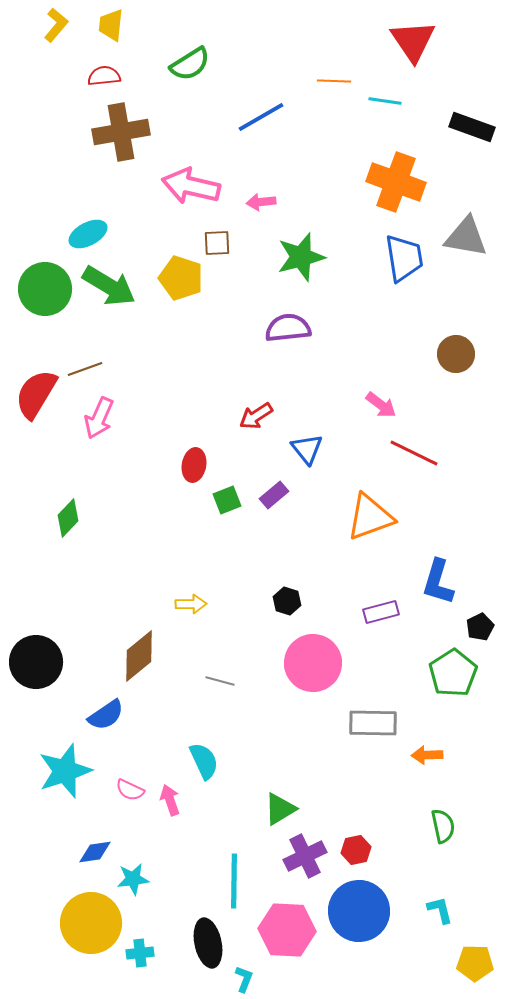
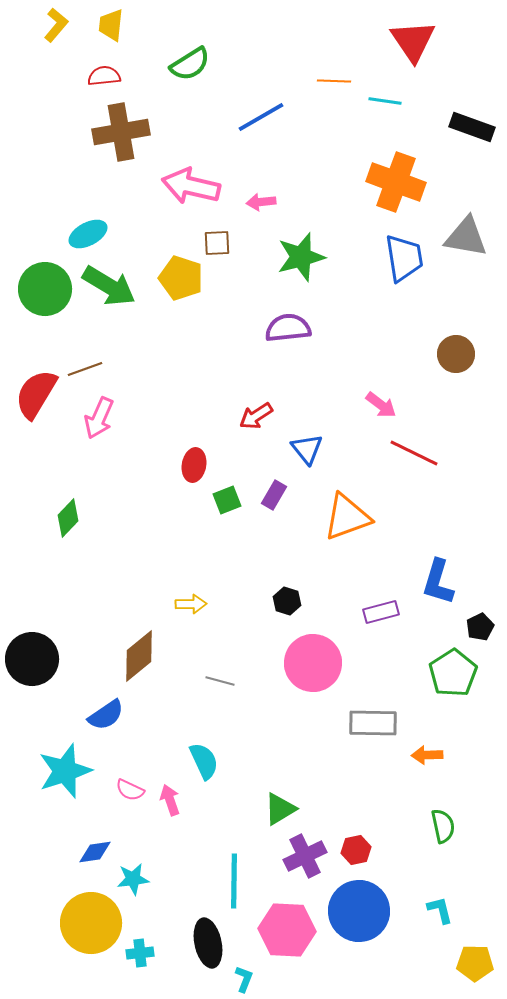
purple rectangle at (274, 495): rotated 20 degrees counterclockwise
orange triangle at (370, 517): moved 23 px left
black circle at (36, 662): moved 4 px left, 3 px up
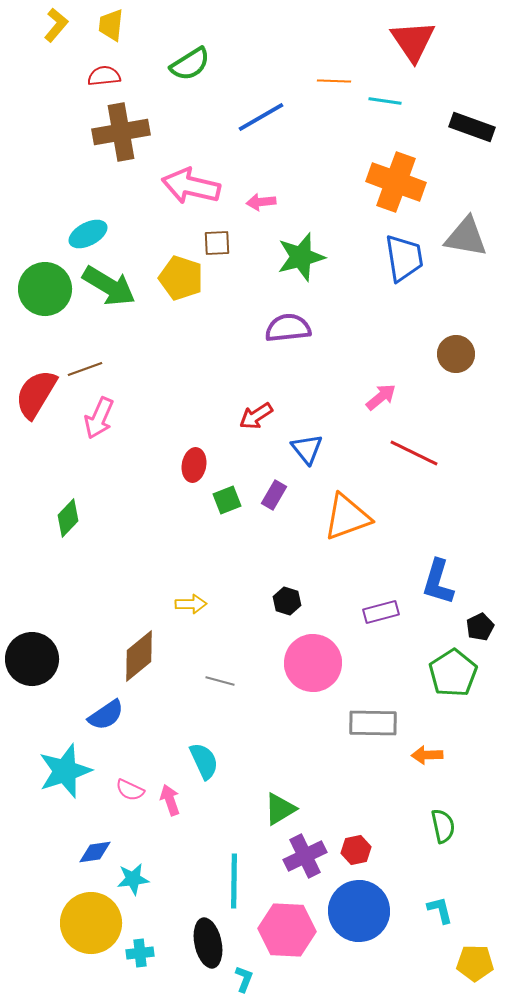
pink arrow at (381, 405): moved 8 px up; rotated 76 degrees counterclockwise
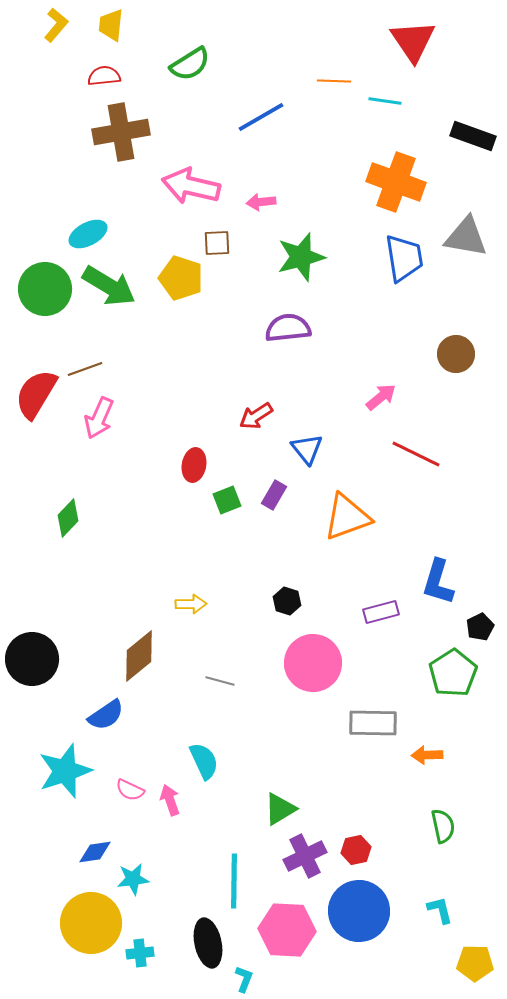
black rectangle at (472, 127): moved 1 px right, 9 px down
red line at (414, 453): moved 2 px right, 1 px down
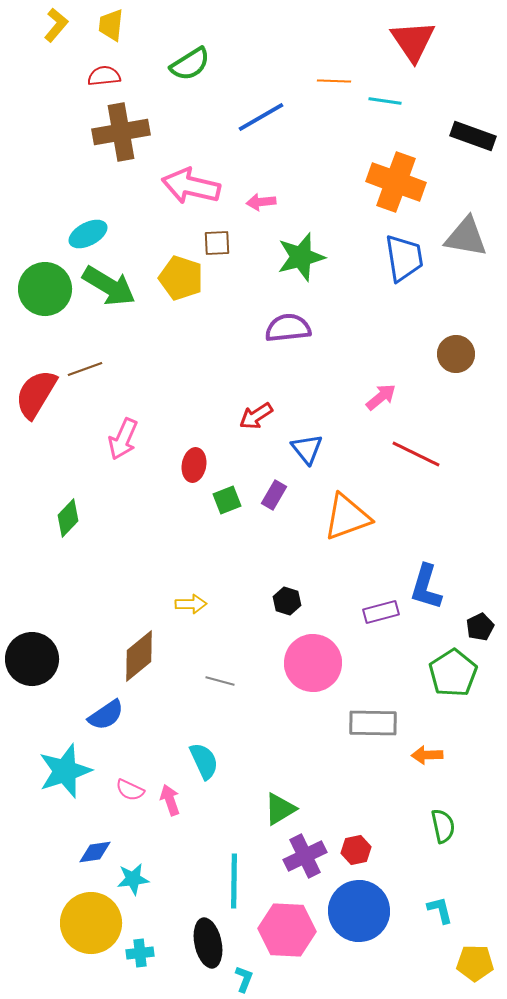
pink arrow at (99, 418): moved 24 px right, 21 px down
blue L-shape at (438, 582): moved 12 px left, 5 px down
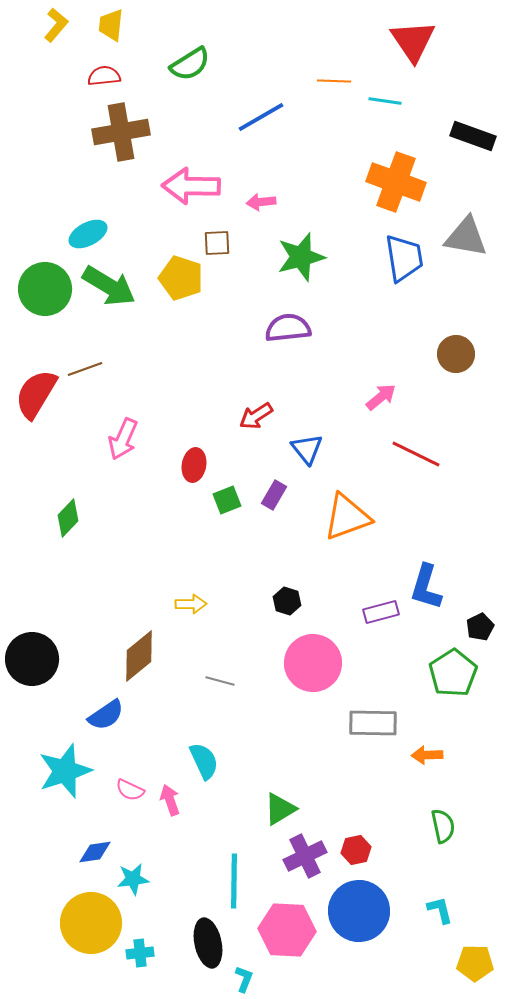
pink arrow at (191, 186): rotated 12 degrees counterclockwise
